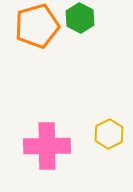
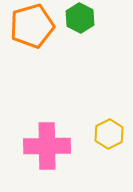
orange pentagon: moved 5 px left
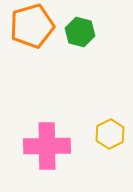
green hexagon: moved 14 px down; rotated 12 degrees counterclockwise
yellow hexagon: moved 1 px right
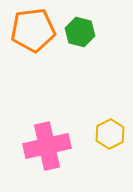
orange pentagon: moved 1 px right, 4 px down; rotated 9 degrees clockwise
pink cross: rotated 12 degrees counterclockwise
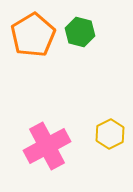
orange pentagon: moved 5 px down; rotated 24 degrees counterclockwise
pink cross: rotated 15 degrees counterclockwise
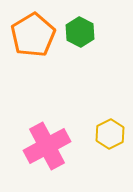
green hexagon: rotated 12 degrees clockwise
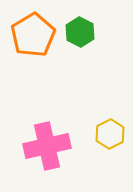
pink cross: rotated 15 degrees clockwise
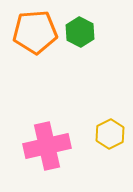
orange pentagon: moved 2 px right, 3 px up; rotated 27 degrees clockwise
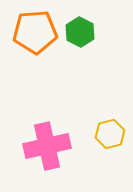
yellow hexagon: rotated 12 degrees clockwise
